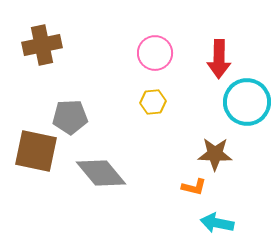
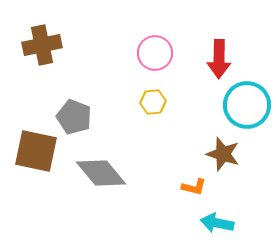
cyan circle: moved 3 px down
gray pentagon: moved 4 px right; rotated 24 degrees clockwise
brown star: moved 8 px right; rotated 16 degrees clockwise
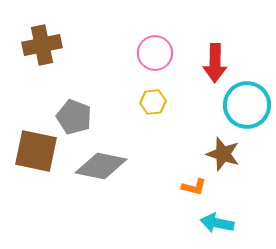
red arrow: moved 4 px left, 4 px down
gray diamond: moved 7 px up; rotated 39 degrees counterclockwise
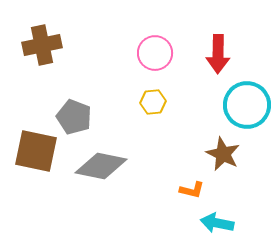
red arrow: moved 3 px right, 9 px up
brown star: rotated 8 degrees clockwise
orange L-shape: moved 2 px left, 3 px down
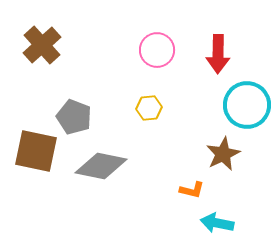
brown cross: rotated 30 degrees counterclockwise
pink circle: moved 2 px right, 3 px up
yellow hexagon: moved 4 px left, 6 px down
brown star: rotated 20 degrees clockwise
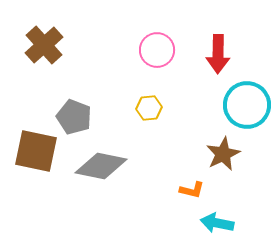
brown cross: moved 2 px right
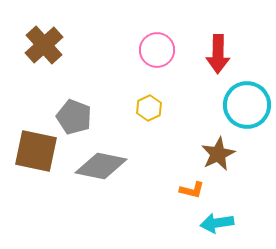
yellow hexagon: rotated 20 degrees counterclockwise
brown star: moved 5 px left
cyan arrow: rotated 20 degrees counterclockwise
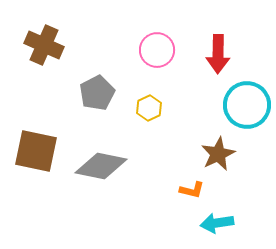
brown cross: rotated 24 degrees counterclockwise
gray pentagon: moved 23 px right, 24 px up; rotated 24 degrees clockwise
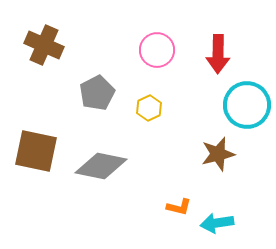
brown star: rotated 12 degrees clockwise
orange L-shape: moved 13 px left, 17 px down
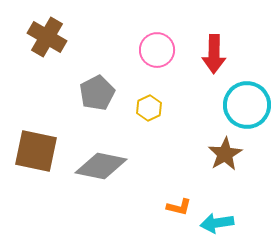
brown cross: moved 3 px right, 8 px up; rotated 6 degrees clockwise
red arrow: moved 4 px left
brown star: moved 7 px right; rotated 16 degrees counterclockwise
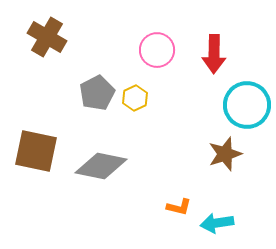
yellow hexagon: moved 14 px left, 10 px up
brown star: rotated 12 degrees clockwise
